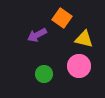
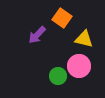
purple arrow: rotated 18 degrees counterclockwise
green circle: moved 14 px right, 2 px down
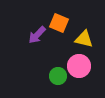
orange square: moved 3 px left, 5 px down; rotated 12 degrees counterclockwise
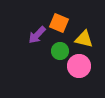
green circle: moved 2 px right, 25 px up
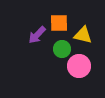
orange square: rotated 24 degrees counterclockwise
yellow triangle: moved 1 px left, 4 px up
green circle: moved 2 px right, 2 px up
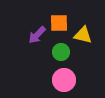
green circle: moved 1 px left, 3 px down
pink circle: moved 15 px left, 14 px down
